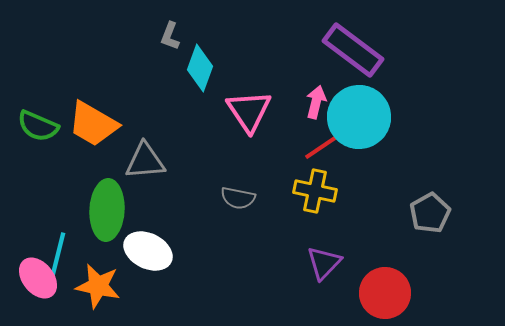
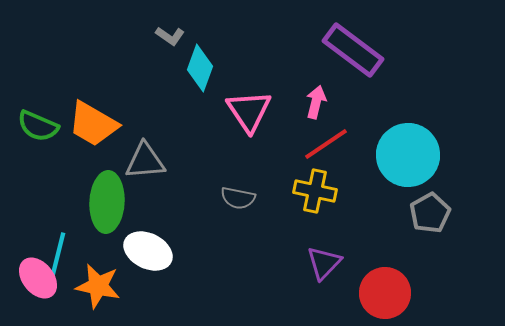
gray L-shape: rotated 76 degrees counterclockwise
cyan circle: moved 49 px right, 38 px down
green ellipse: moved 8 px up
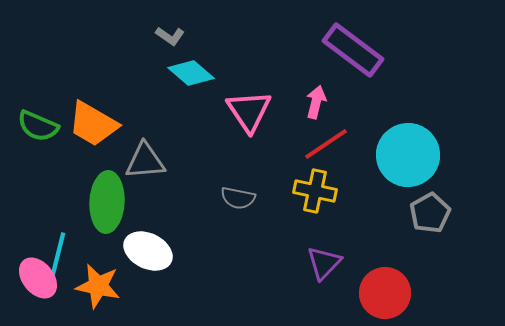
cyan diamond: moved 9 px left, 5 px down; rotated 69 degrees counterclockwise
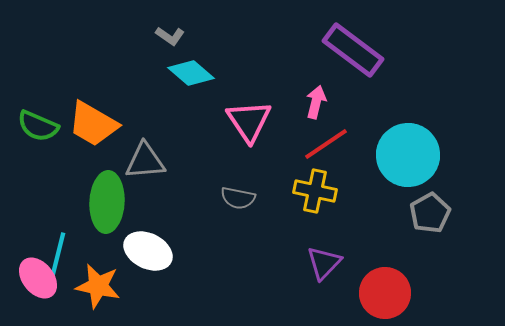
pink triangle: moved 10 px down
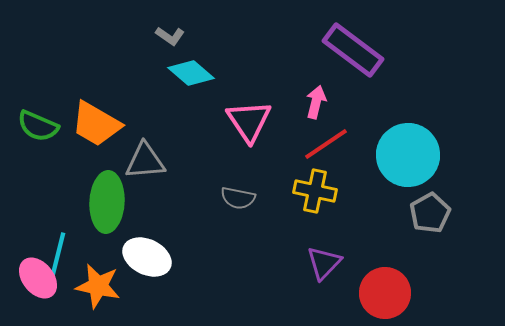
orange trapezoid: moved 3 px right
white ellipse: moved 1 px left, 6 px down
